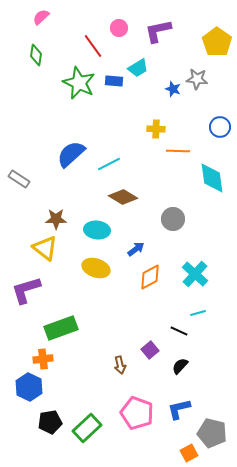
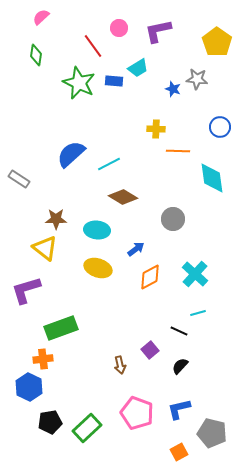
yellow ellipse at (96, 268): moved 2 px right
orange square at (189, 453): moved 10 px left, 1 px up
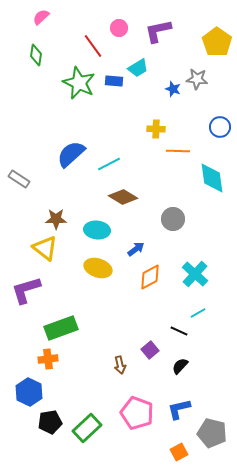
cyan line at (198, 313): rotated 14 degrees counterclockwise
orange cross at (43, 359): moved 5 px right
blue hexagon at (29, 387): moved 5 px down
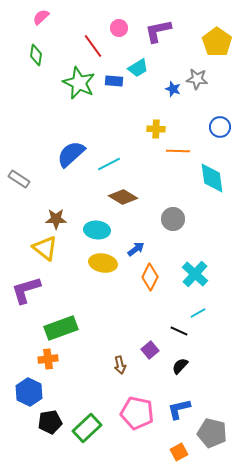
yellow ellipse at (98, 268): moved 5 px right, 5 px up; rotated 8 degrees counterclockwise
orange diamond at (150, 277): rotated 36 degrees counterclockwise
pink pentagon at (137, 413): rotated 8 degrees counterclockwise
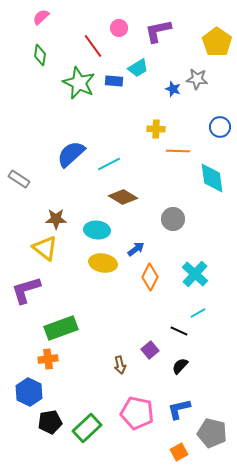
green diamond at (36, 55): moved 4 px right
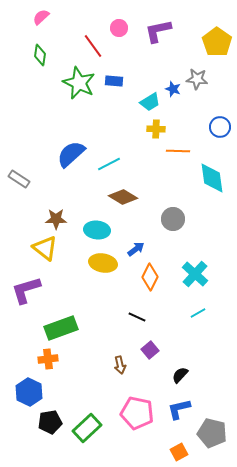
cyan trapezoid at (138, 68): moved 12 px right, 34 px down
black line at (179, 331): moved 42 px left, 14 px up
black semicircle at (180, 366): moved 9 px down
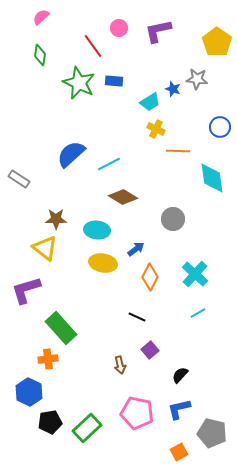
yellow cross at (156, 129): rotated 24 degrees clockwise
green rectangle at (61, 328): rotated 68 degrees clockwise
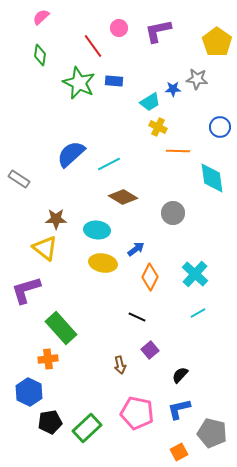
blue star at (173, 89): rotated 21 degrees counterclockwise
yellow cross at (156, 129): moved 2 px right, 2 px up
gray circle at (173, 219): moved 6 px up
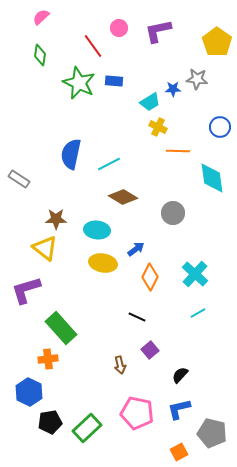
blue semicircle at (71, 154): rotated 36 degrees counterclockwise
